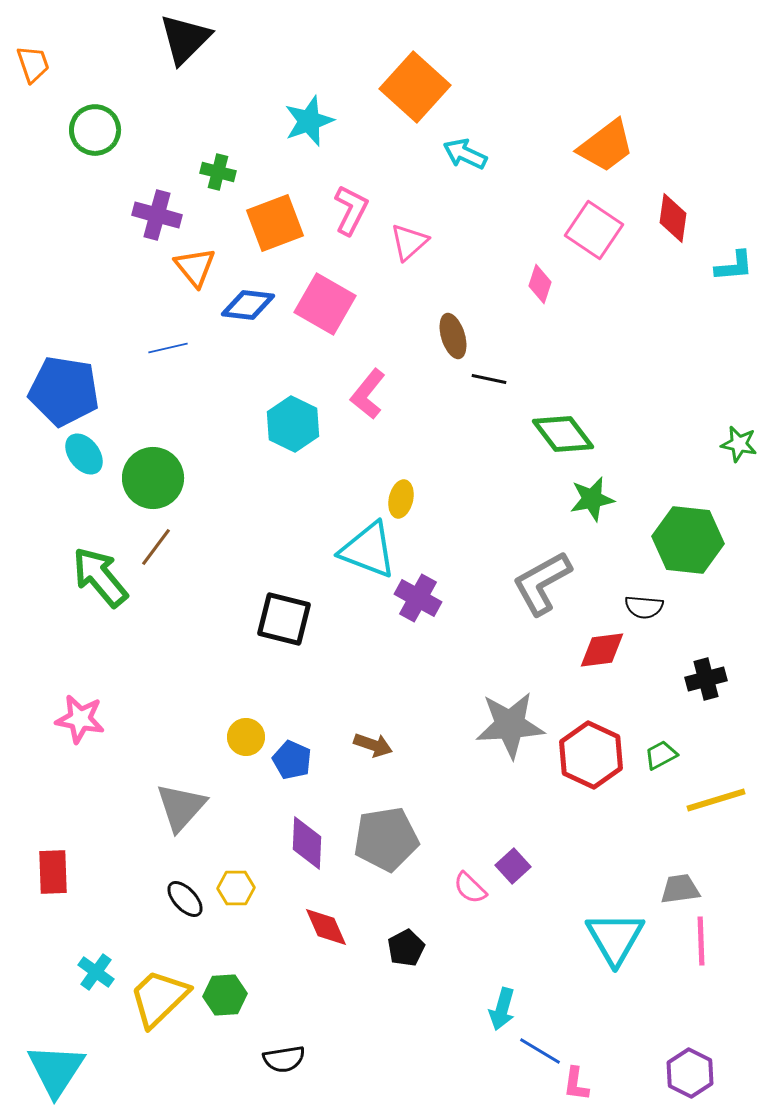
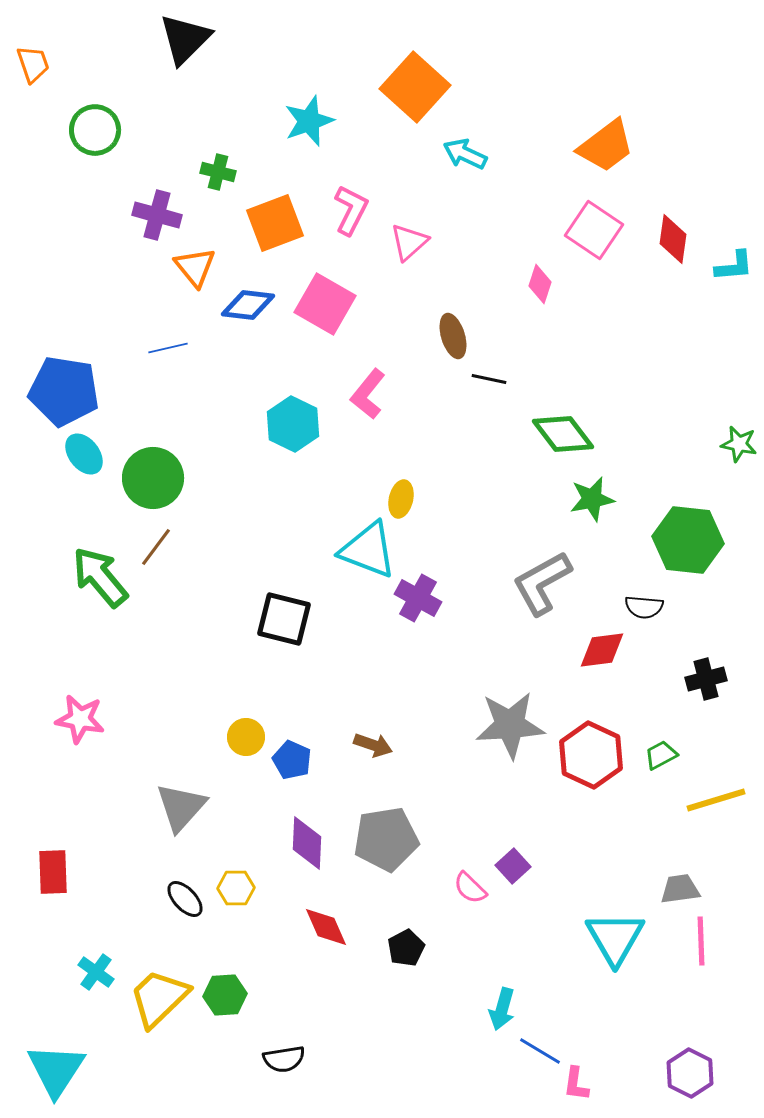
red diamond at (673, 218): moved 21 px down
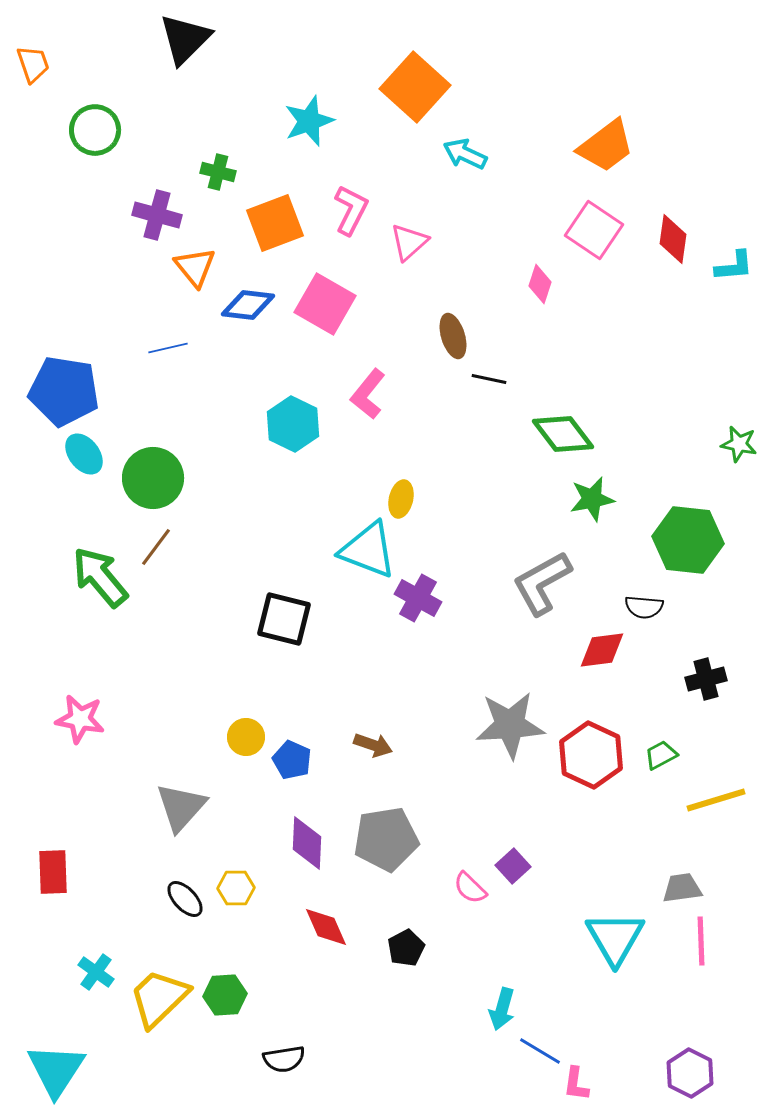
gray trapezoid at (680, 889): moved 2 px right, 1 px up
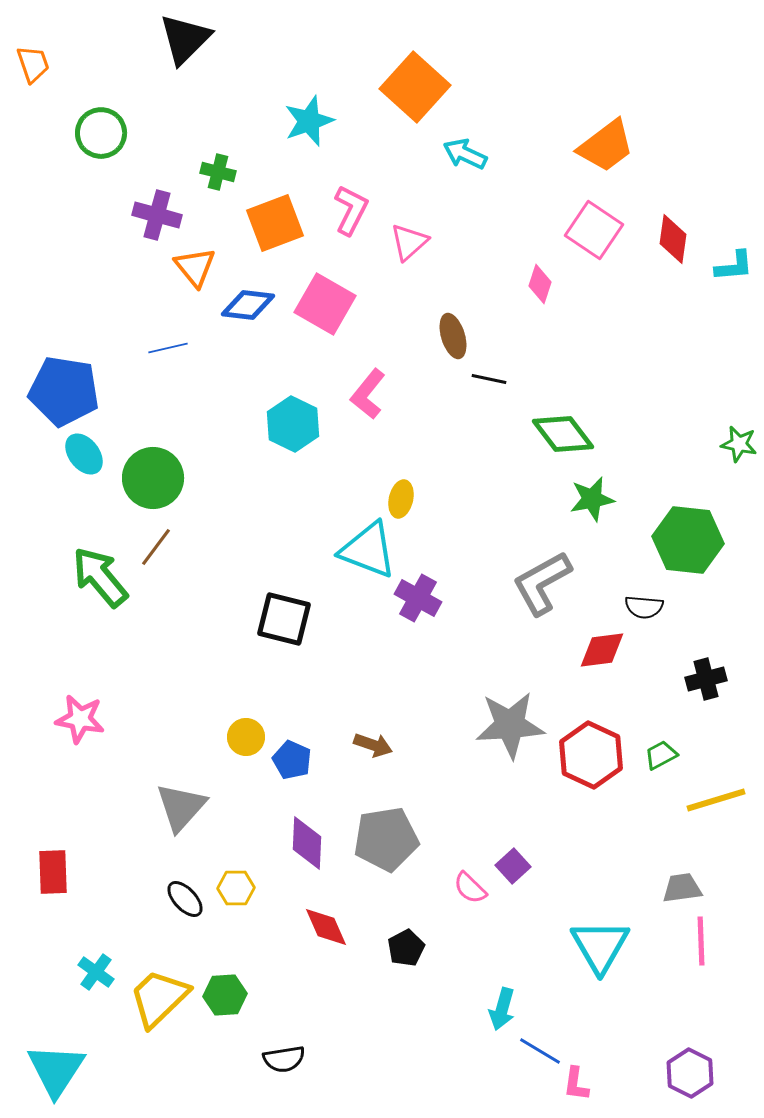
green circle at (95, 130): moved 6 px right, 3 px down
cyan triangle at (615, 938): moved 15 px left, 8 px down
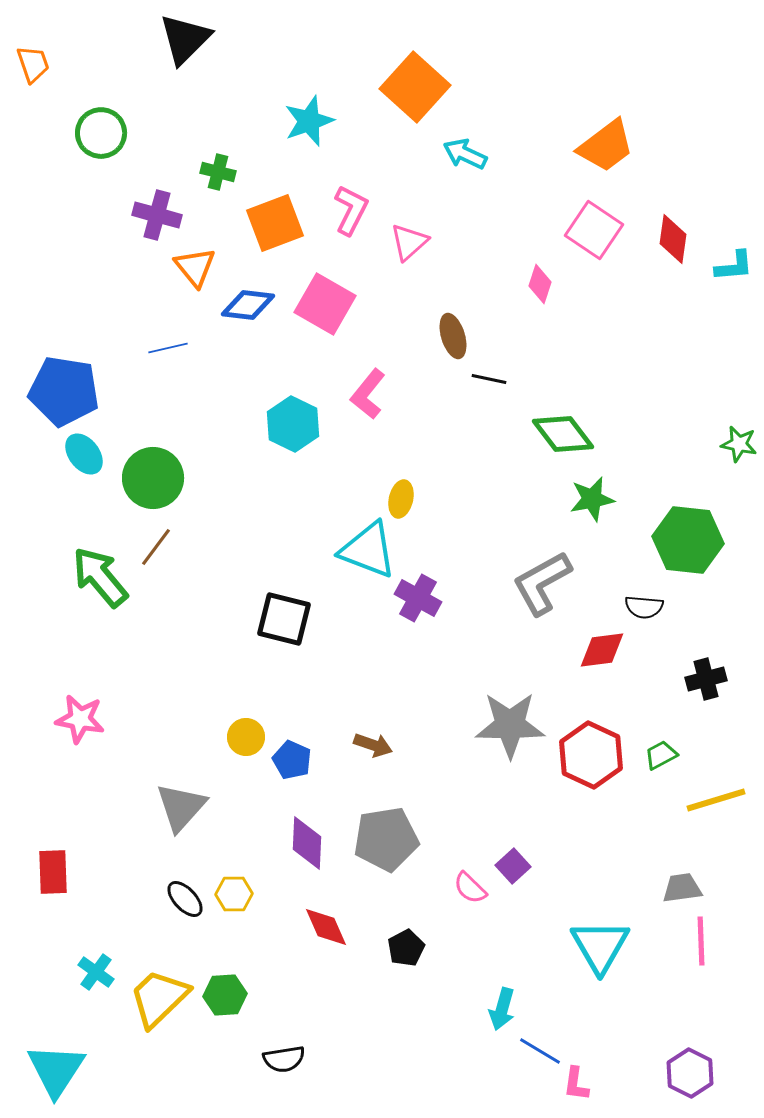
gray star at (510, 725): rotated 4 degrees clockwise
yellow hexagon at (236, 888): moved 2 px left, 6 px down
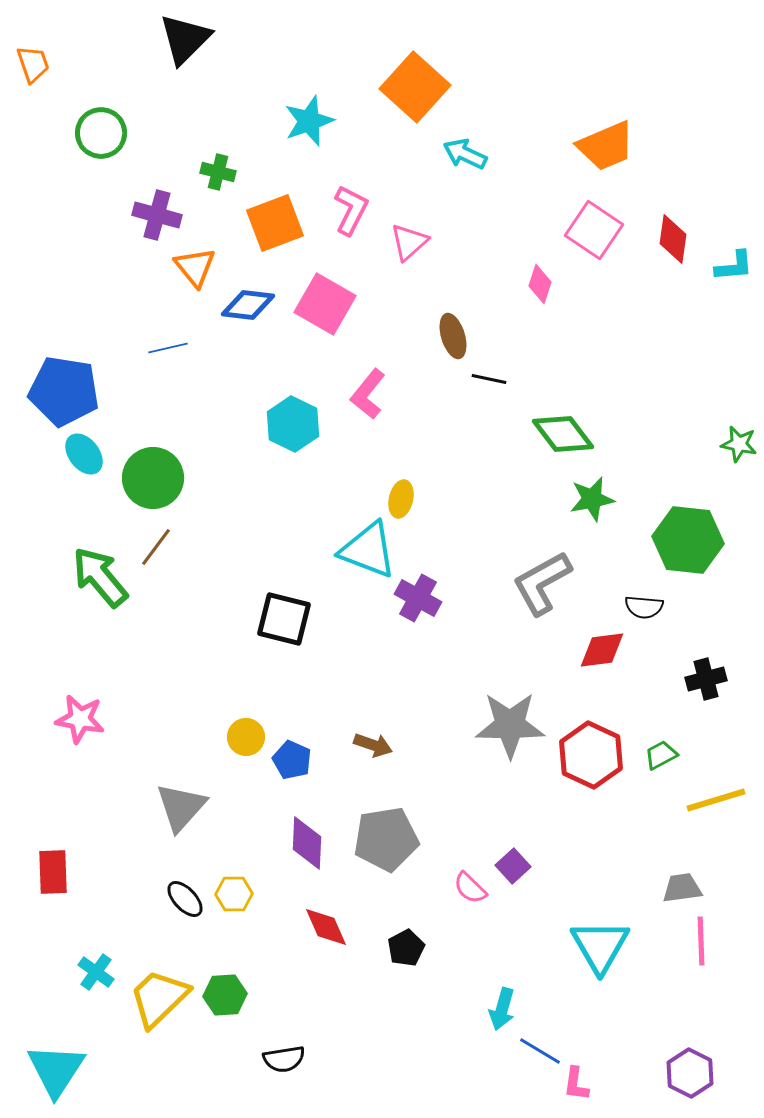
orange trapezoid at (606, 146): rotated 14 degrees clockwise
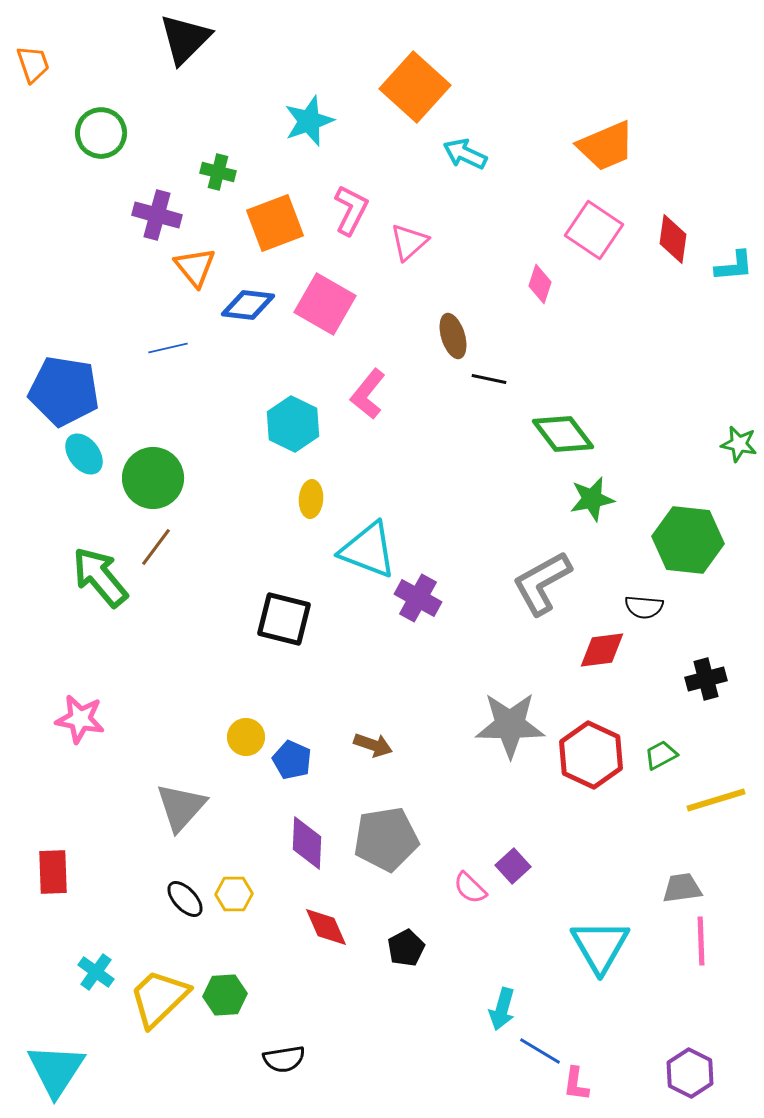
yellow ellipse at (401, 499): moved 90 px left; rotated 9 degrees counterclockwise
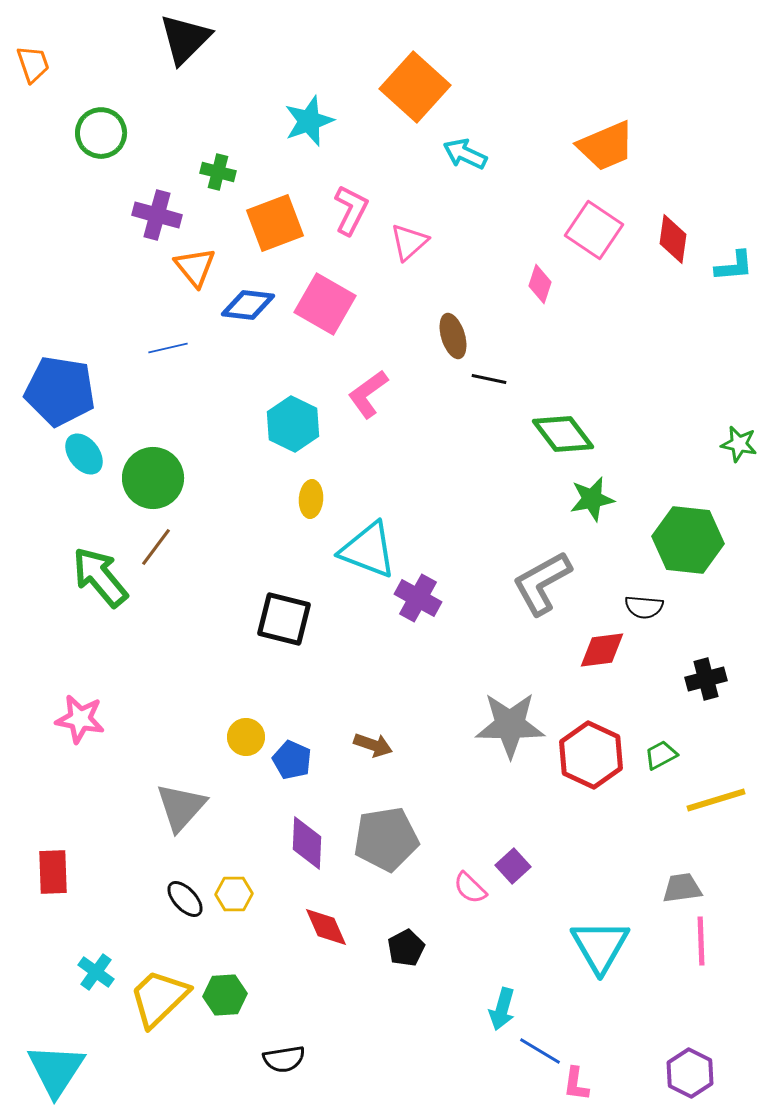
blue pentagon at (64, 391): moved 4 px left
pink L-shape at (368, 394): rotated 15 degrees clockwise
